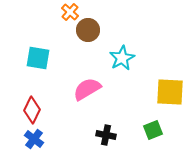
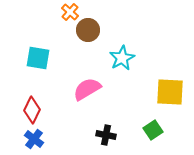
green square: rotated 12 degrees counterclockwise
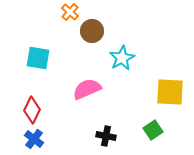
brown circle: moved 4 px right, 1 px down
pink semicircle: rotated 8 degrees clockwise
black cross: moved 1 px down
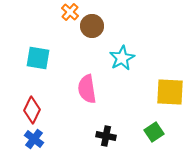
brown circle: moved 5 px up
pink semicircle: rotated 76 degrees counterclockwise
green square: moved 1 px right, 2 px down
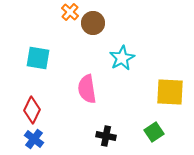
brown circle: moved 1 px right, 3 px up
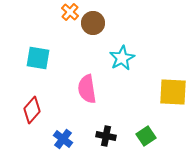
yellow square: moved 3 px right
red diamond: rotated 16 degrees clockwise
green square: moved 8 px left, 4 px down
blue cross: moved 29 px right
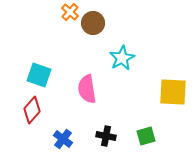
cyan square: moved 1 px right, 17 px down; rotated 10 degrees clockwise
green square: rotated 18 degrees clockwise
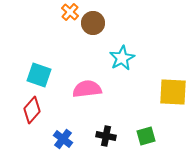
pink semicircle: rotated 92 degrees clockwise
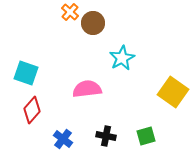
cyan square: moved 13 px left, 2 px up
yellow square: rotated 32 degrees clockwise
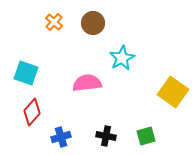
orange cross: moved 16 px left, 10 px down
pink semicircle: moved 6 px up
red diamond: moved 2 px down
blue cross: moved 2 px left, 2 px up; rotated 36 degrees clockwise
